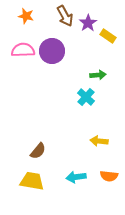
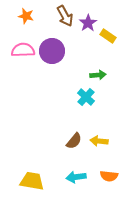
brown semicircle: moved 36 px right, 10 px up
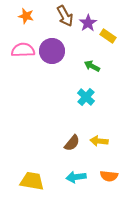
green arrow: moved 6 px left, 9 px up; rotated 147 degrees counterclockwise
brown semicircle: moved 2 px left, 2 px down
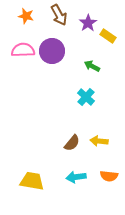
brown arrow: moved 6 px left, 1 px up
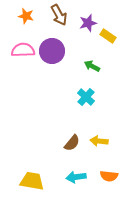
purple star: rotated 18 degrees clockwise
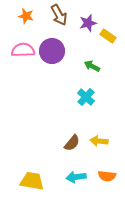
orange semicircle: moved 2 px left
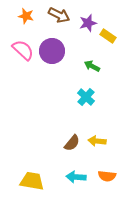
brown arrow: rotated 35 degrees counterclockwise
pink semicircle: rotated 45 degrees clockwise
yellow arrow: moved 2 px left
cyan arrow: rotated 12 degrees clockwise
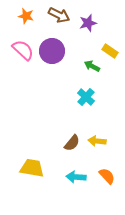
yellow rectangle: moved 2 px right, 15 px down
orange semicircle: rotated 138 degrees counterclockwise
yellow trapezoid: moved 13 px up
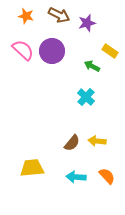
purple star: moved 1 px left
yellow trapezoid: rotated 15 degrees counterclockwise
